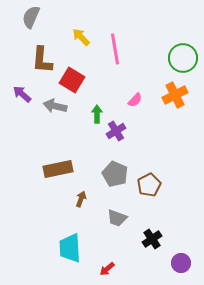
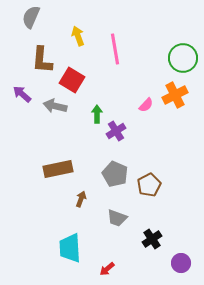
yellow arrow: moved 3 px left, 1 px up; rotated 24 degrees clockwise
pink semicircle: moved 11 px right, 5 px down
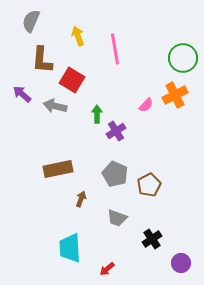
gray semicircle: moved 4 px down
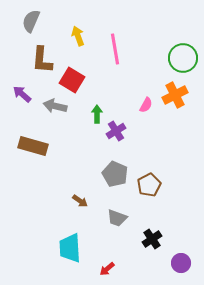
pink semicircle: rotated 14 degrees counterclockwise
brown rectangle: moved 25 px left, 23 px up; rotated 28 degrees clockwise
brown arrow: moved 1 px left, 2 px down; rotated 105 degrees clockwise
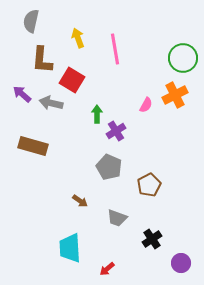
gray semicircle: rotated 10 degrees counterclockwise
yellow arrow: moved 2 px down
gray arrow: moved 4 px left, 3 px up
gray pentagon: moved 6 px left, 7 px up
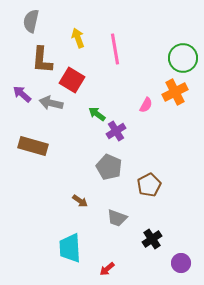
orange cross: moved 3 px up
green arrow: rotated 54 degrees counterclockwise
